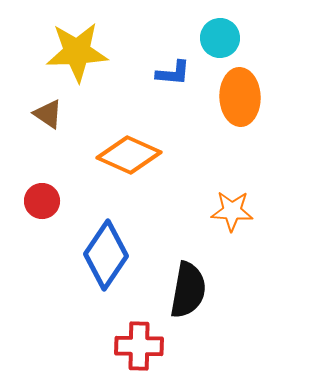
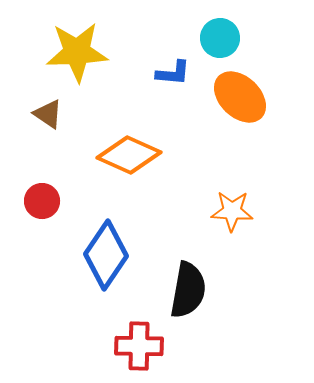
orange ellipse: rotated 44 degrees counterclockwise
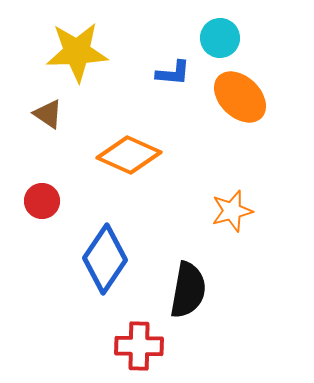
orange star: rotated 18 degrees counterclockwise
blue diamond: moved 1 px left, 4 px down
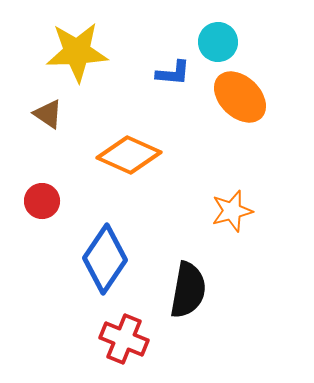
cyan circle: moved 2 px left, 4 px down
red cross: moved 15 px left, 7 px up; rotated 21 degrees clockwise
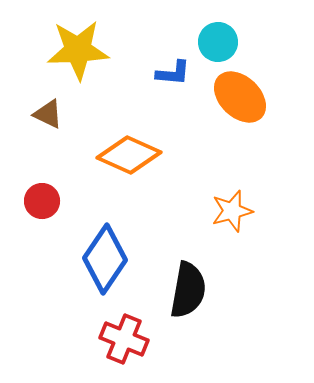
yellow star: moved 1 px right, 2 px up
brown triangle: rotated 8 degrees counterclockwise
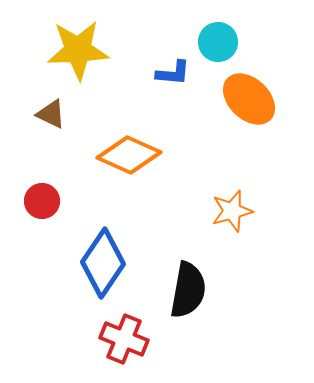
orange ellipse: moved 9 px right, 2 px down
brown triangle: moved 3 px right
blue diamond: moved 2 px left, 4 px down
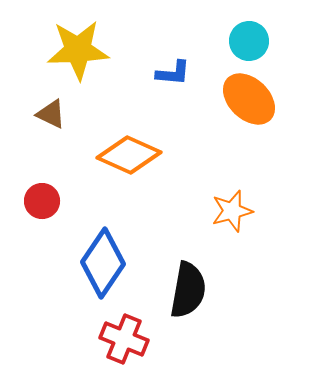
cyan circle: moved 31 px right, 1 px up
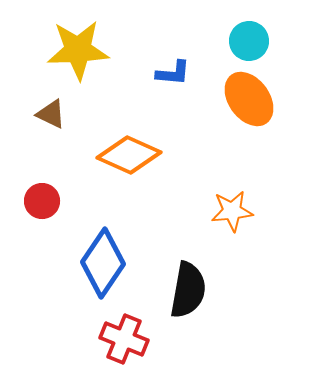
orange ellipse: rotated 10 degrees clockwise
orange star: rotated 9 degrees clockwise
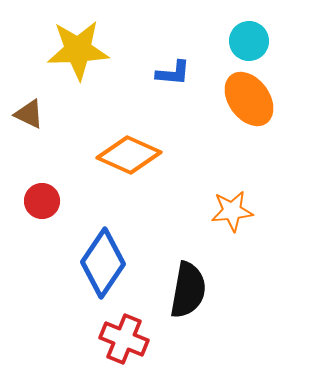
brown triangle: moved 22 px left
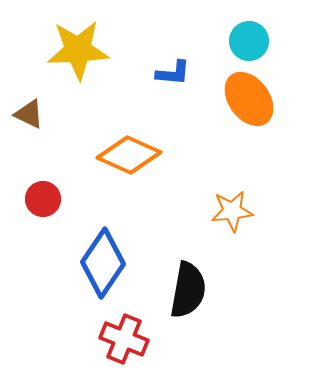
red circle: moved 1 px right, 2 px up
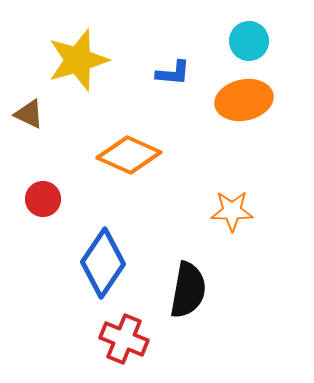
yellow star: moved 10 px down; rotated 14 degrees counterclockwise
orange ellipse: moved 5 px left, 1 px down; rotated 66 degrees counterclockwise
orange star: rotated 6 degrees clockwise
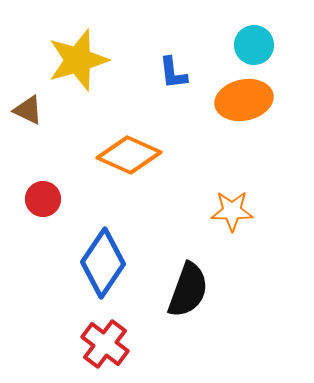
cyan circle: moved 5 px right, 4 px down
blue L-shape: rotated 78 degrees clockwise
brown triangle: moved 1 px left, 4 px up
black semicircle: rotated 10 degrees clockwise
red cross: moved 19 px left, 5 px down; rotated 15 degrees clockwise
